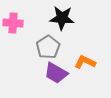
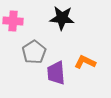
pink cross: moved 2 px up
gray pentagon: moved 14 px left, 5 px down
purple trapezoid: rotated 55 degrees clockwise
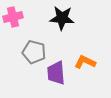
pink cross: moved 4 px up; rotated 18 degrees counterclockwise
gray pentagon: rotated 25 degrees counterclockwise
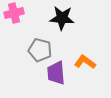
pink cross: moved 1 px right, 4 px up
gray pentagon: moved 6 px right, 2 px up
orange L-shape: rotated 10 degrees clockwise
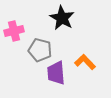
pink cross: moved 18 px down
black star: rotated 25 degrees clockwise
orange L-shape: rotated 10 degrees clockwise
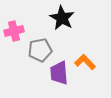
gray pentagon: rotated 25 degrees counterclockwise
purple trapezoid: moved 3 px right
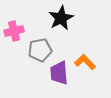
black star: moved 1 px left; rotated 15 degrees clockwise
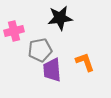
black star: moved 1 px left; rotated 20 degrees clockwise
orange L-shape: rotated 25 degrees clockwise
purple trapezoid: moved 7 px left, 3 px up
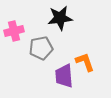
gray pentagon: moved 1 px right, 2 px up
purple trapezoid: moved 12 px right, 6 px down
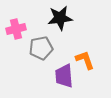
pink cross: moved 2 px right, 2 px up
orange L-shape: moved 2 px up
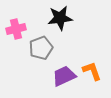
gray pentagon: rotated 10 degrees counterclockwise
orange L-shape: moved 7 px right, 11 px down
purple trapezoid: rotated 70 degrees clockwise
